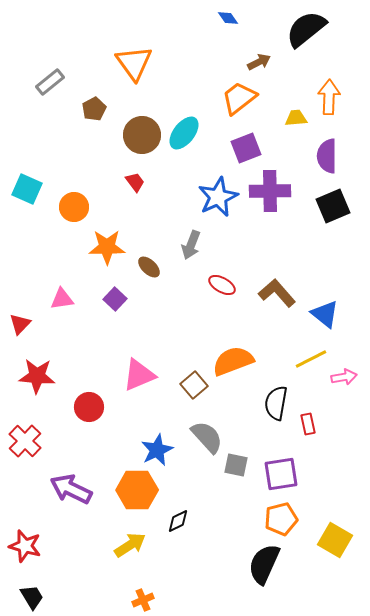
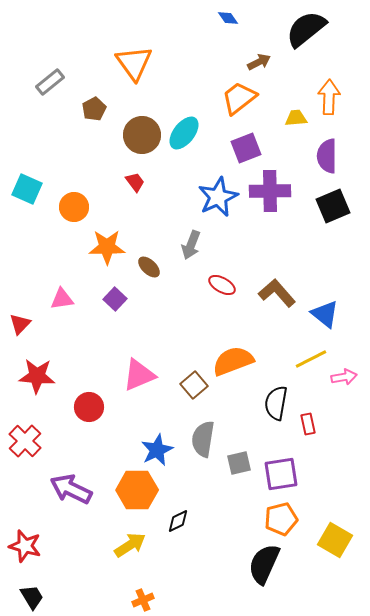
gray semicircle at (207, 437): moved 4 px left, 2 px down; rotated 129 degrees counterclockwise
gray square at (236, 465): moved 3 px right, 2 px up; rotated 25 degrees counterclockwise
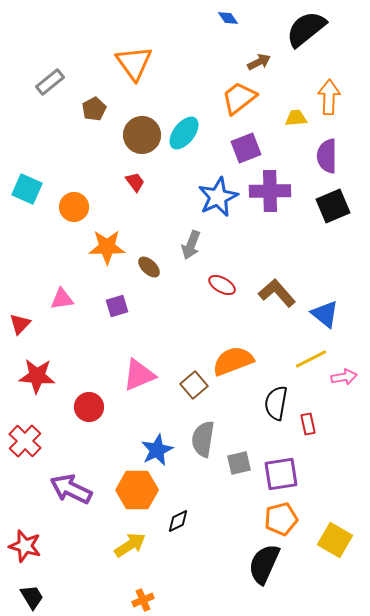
purple square at (115, 299): moved 2 px right, 7 px down; rotated 30 degrees clockwise
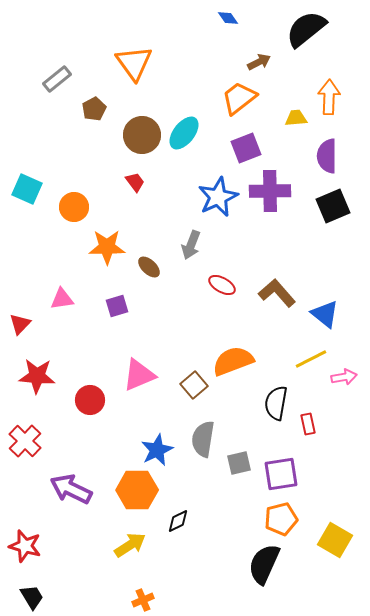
gray rectangle at (50, 82): moved 7 px right, 3 px up
red circle at (89, 407): moved 1 px right, 7 px up
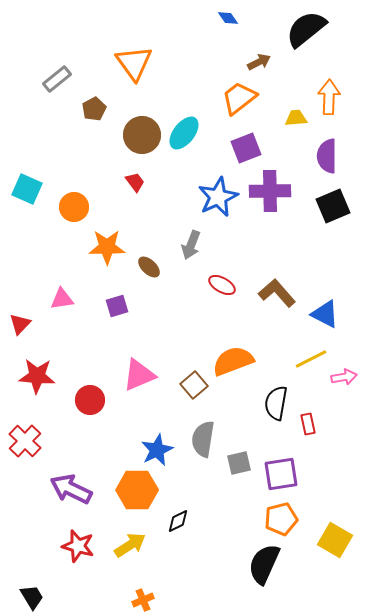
blue triangle at (325, 314): rotated 12 degrees counterclockwise
red star at (25, 546): moved 53 px right
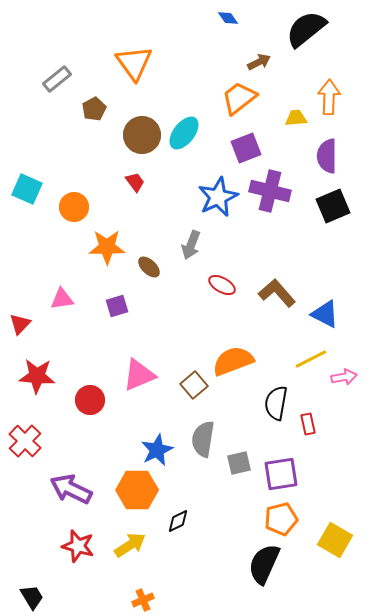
purple cross at (270, 191): rotated 15 degrees clockwise
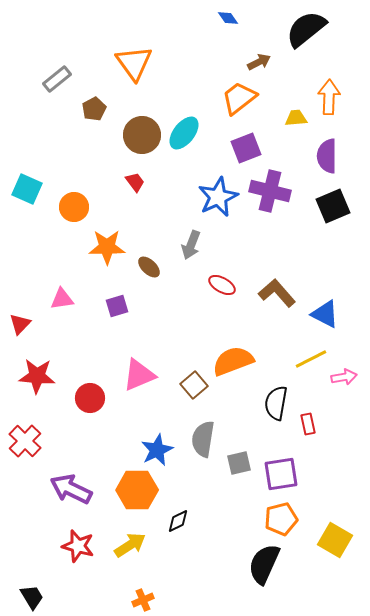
red circle at (90, 400): moved 2 px up
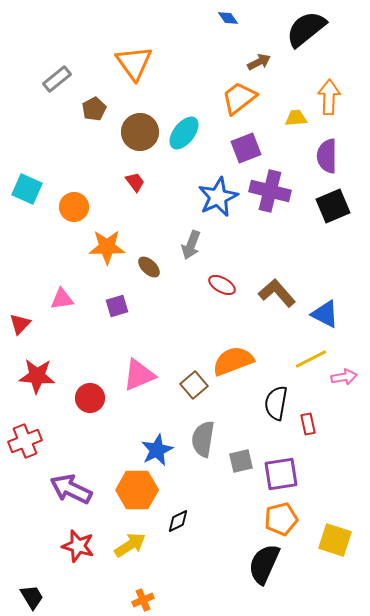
brown circle at (142, 135): moved 2 px left, 3 px up
red cross at (25, 441): rotated 24 degrees clockwise
gray square at (239, 463): moved 2 px right, 2 px up
yellow square at (335, 540): rotated 12 degrees counterclockwise
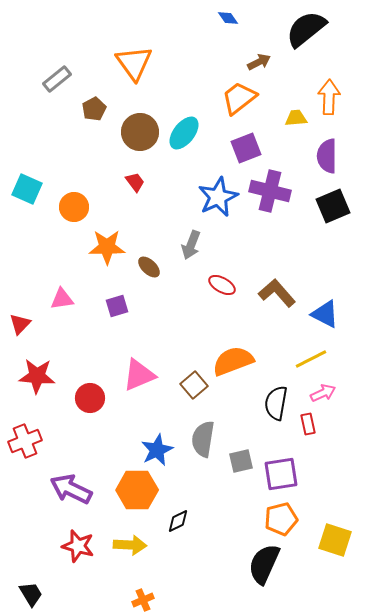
pink arrow at (344, 377): moved 21 px left, 16 px down; rotated 15 degrees counterclockwise
yellow arrow at (130, 545): rotated 36 degrees clockwise
black trapezoid at (32, 597): moved 1 px left, 3 px up
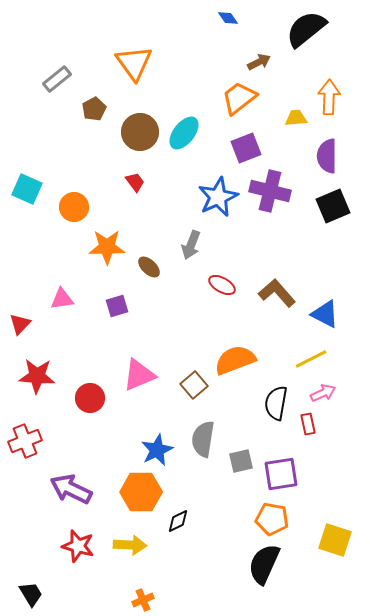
orange semicircle at (233, 361): moved 2 px right, 1 px up
orange hexagon at (137, 490): moved 4 px right, 2 px down
orange pentagon at (281, 519): moved 9 px left; rotated 24 degrees clockwise
